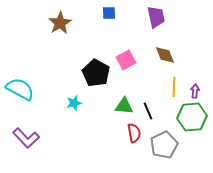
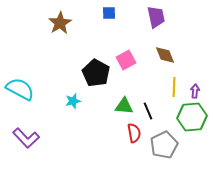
cyan star: moved 1 px left, 2 px up
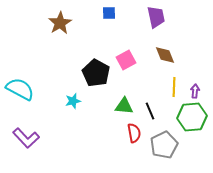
black line: moved 2 px right
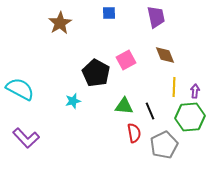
green hexagon: moved 2 px left
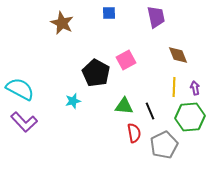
brown star: moved 2 px right; rotated 15 degrees counterclockwise
brown diamond: moved 13 px right
purple arrow: moved 3 px up; rotated 16 degrees counterclockwise
purple L-shape: moved 2 px left, 16 px up
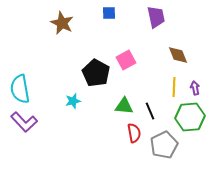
cyan semicircle: rotated 128 degrees counterclockwise
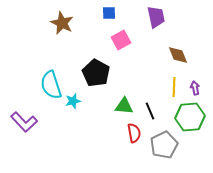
pink square: moved 5 px left, 20 px up
cyan semicircle: moved 31 px right, 4 px up; rotated 8 degrees counterclockwise
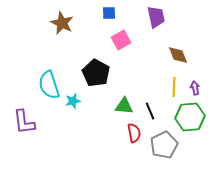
cyan semicircle: moved 2 px left
purple L-shape: rotated 36 degrees clockwise
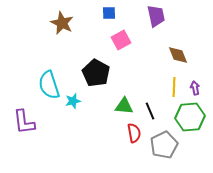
purple trapezoid: moved 1 px up
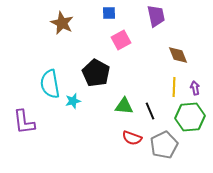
cyan semicircle: moved 1 px right, 1 px up; rotated 8 degrees clockwise
red semicircle: moved 2 px left, 5 px down; rotated 120 degrees clockwise
